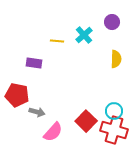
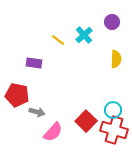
yellow line: moved 1 px right, 1 px up; rotated 32 degrees clockwise
cyan circle: moved 1 px left, 1 px up
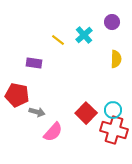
red square: moved 8 px up
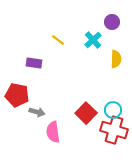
cyan cross: moved 9 px right, 5 px down
pink semicircle: rotated 130 degrees clockwise
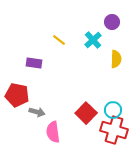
yellow line: moved 1 px right
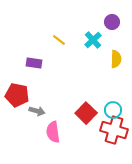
gray arrow: moved 1 px up
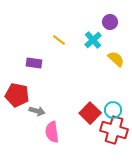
purple circle: moved 2 px left
yellow semicircle: rotated 48 degrees counterclockwise
red square: moved 4 px right
pink semicircle: moved 1 px left
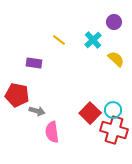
purple circle: moved 4 px right
